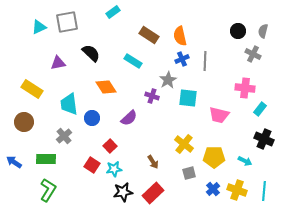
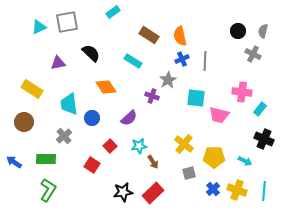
pink cross at (245, 88): moved 3 px left, 4 px down
cyan square at (188, 98): moved 8 px right
cyan star at (114, 169): moved 25 px right, 23 px up
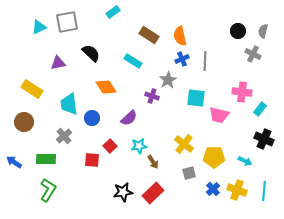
red square at (92, 165): moved 5 px up; rotated 28 degrees counterclockwise
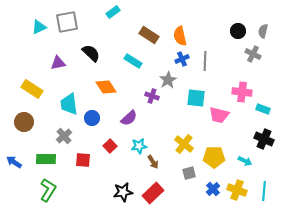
cyan rectangle at (260, 109): moved 3 px right; rotated 72 degrees clockwise
red square at (92, 160): moved 9 px left
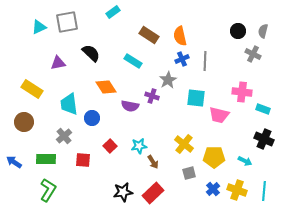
purple semicircle at (129, 118): moved 1 px right, 12 px up; rotated 54 degrees clockwise
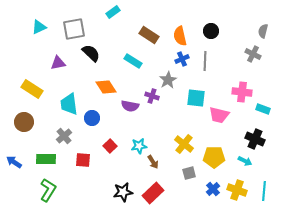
gray square at (67, 22): moved 7 px right, 7 px down
black circle at (238, 31): moved 27 px left
black cross at (264, 139): moved 9 px left
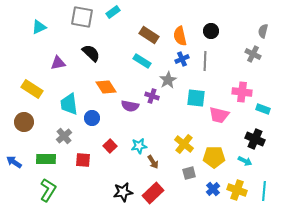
gray square at (74, 29): moved 8 px right, 12 px up; rotated 20 degrees clockwise
cyan rectangle at (133, 61): moved 9 px right
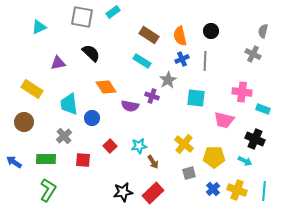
pink trapezoid at (219, 115): moved 5 px right, 5 px down
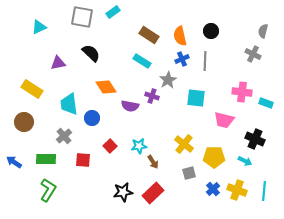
cyan rectangle at (263, 109): moved 3 px right, 6 px up
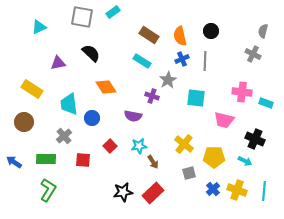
purple semicircle at (130, 106): moved 3 px right, 10 px down
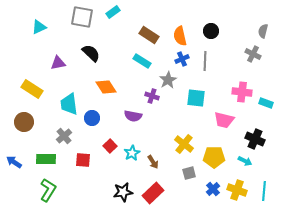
cyan star at (139, 146): moved 7 px left, 7 px down; rotated 21 degrees counterclockwise
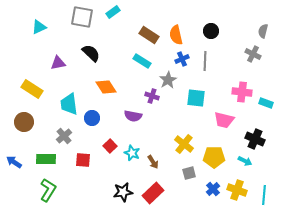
orange semicircle at (180, 36): moved 4 px left, 1 px up
cyan star at (132, 153): rotated 21 degrees counterclockwise
cyan line at (264, 191): moved 4 px down
